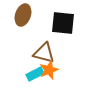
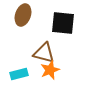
orange star: moved 1 px right
cyan rectangle: moved 16 px left; rotated 12 degrees clockwise
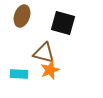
brown ellipse: moved 1 px left, 1 px down
black square: rotated 10 degrees clockwise
cyan rectangle: rotated 18 degrees clockwise
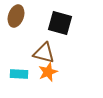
brown ellipse: moved 6 px left
black square: moved 3 px left
orange star: moved 2 px left, 2 px down
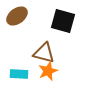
brown ellipse: moved 1 px right; rotated 35 degrees clockwise
black square: moved 3 px right, 2 px up
orange star: moved 1 px up
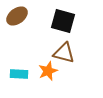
brown triangle: moved 20 px right
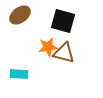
brown ellipse: moved 3 px right, 1 px up
orange star: moved 24 px up; rotated 12 degrees clockwise
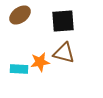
black square: rotated 20 degrees counterclockwise
orange star: moved 8 px left, 15 px down
cyan rectangle: moved 5 px up
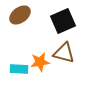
black square: rotated 20 degrees counterclockwise
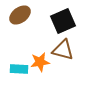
brown triangle: moved 1 px left, 3 px up
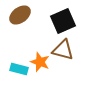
orange star: rotated 30 degrees clockwise
cyan rectangle: rotated 12 degrees clockwise
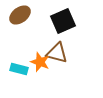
brown triangle: moved 6 px left, 3 px down
